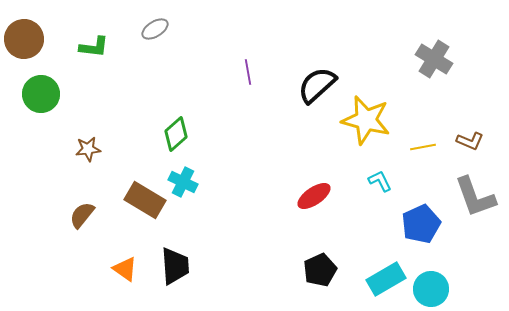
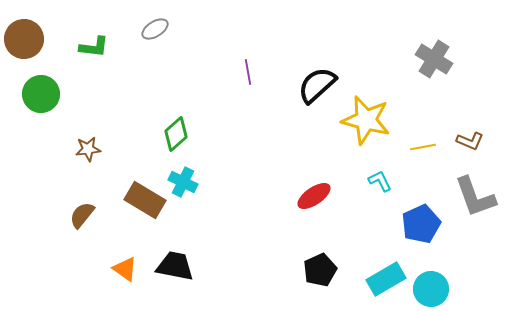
black trapezoid: rotated 75 degrees counterclockwise
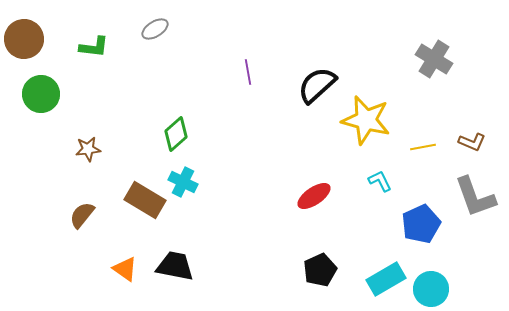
brown L-shape: moved 2 px right, 1 px down
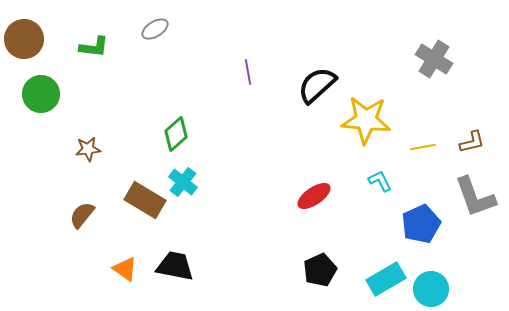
yellow star: rotated 9 degrees counterclockwise
brown L-shape: rotated 36 degrees counterclockwise
cyan cross: rotated 12 degrees clockwise
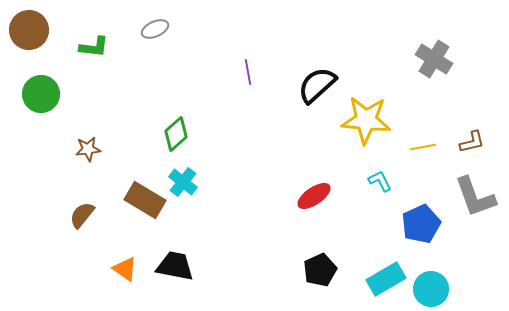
gray ellipse: rotated 8 degrees clockwise
brown circle: moved 5 px right, 9 px up
